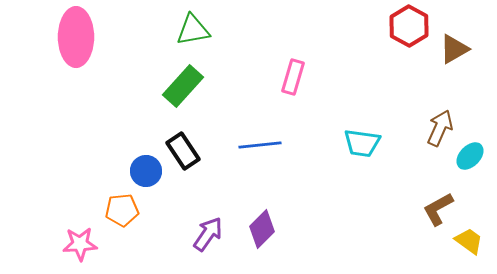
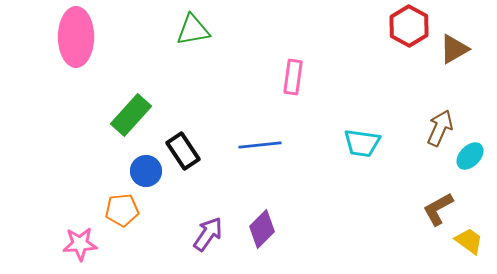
pink rectangle: rotated 8 degrees counterclockwise
green rectangle: moved 52 px left, 29 px down
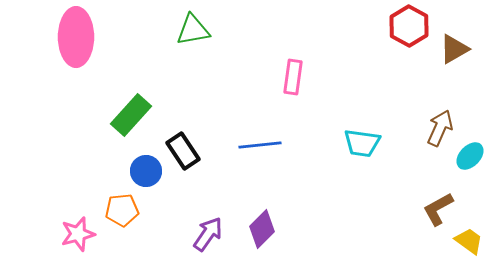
pink star: moved 2 px left, 10 px up; rotated 12 degrees counterclockwise
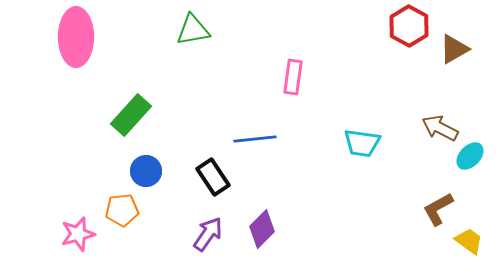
brown arrow: rotated 87 degrees counterclockwise
blue line: moved 5 px left, 6 px up
black rectangle: moved 30 px right, 26 px down
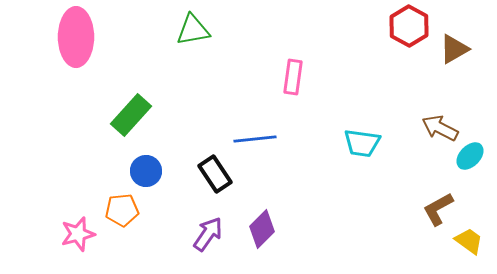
black rectangle: moved 2 px right, 3 px up
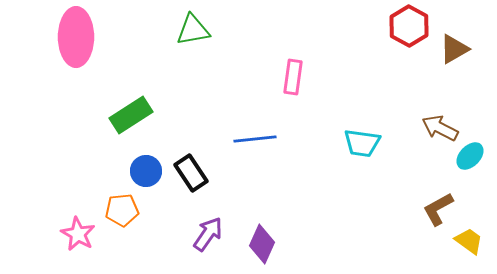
green rectangle: rotated 15 degrees clockwise
black rectangle: moved 24 px left, 1 px up
purple diamond: moved 15 px down; rotated 21 degrees counterclockwise
pink star: rotated 28 degrees counterclockwise
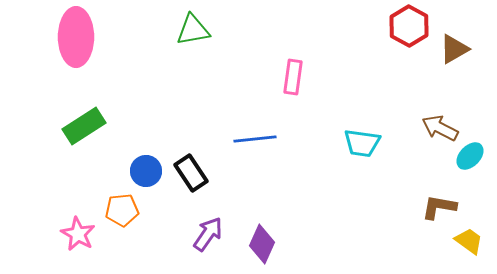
green rectangle: moved 47 px left, 11 px down
brown L-shape: moved 1 px right, 2 px up; rotated 39 degrees clockwise
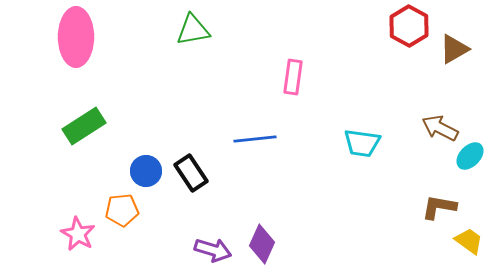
purple arrow: moved 5 px right, 16 px down; rotated 72 degrees clockwise
